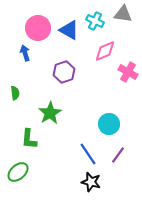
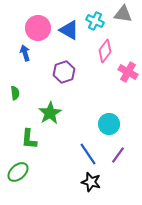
pink diamond: rotated 30 degrees counterclockwise
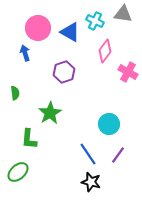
blue triangle: moved 1 px right, 2 px down
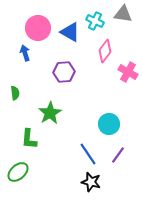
purple hexagon: rotated 15 degrees clockwise
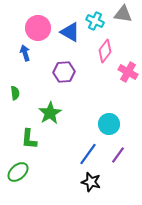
blue line: rotated 70 degrees clockwise
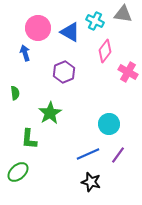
purple hexagon: rotated 20 degrees counterclockwise
blue line: rotated 30 degrees clockwise
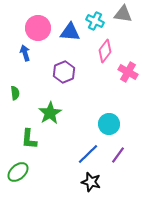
blue triangle: rotated 25 degrees counterclockwise
blue line: rotated 20 degrees counterclockwise
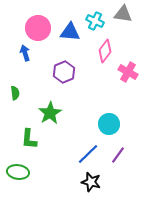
green ellipse: rotated 50 degrees clockwise
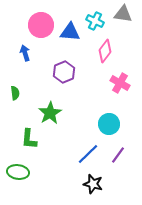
pink circle: moved 3 px right, 3 px up
pink cross: moved 8 px left, 11 px down
black star: moved 2 px right, 2 px down
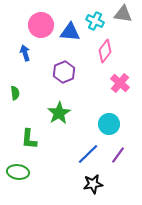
pink cross: rotated 12 degrees clockwise
green star: moved 9 px right
black star: rotated 24 degrees counterclockwise
